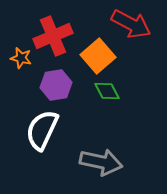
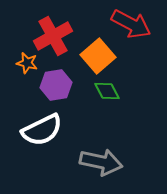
red cross: rotated 6 degrees counterclockwise
orange star: moved 6 px right, 5 px down
white semicircle: rotated 141 degrees counterclockwise
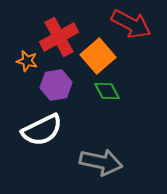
red cross: moved 6 px right, 1 px down
orange star: moved 2 px up
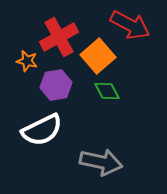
red arrow: moved 1 px left, 1 px down
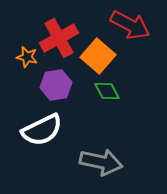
red cross: moved 1 px down
orange square: rotated 8 degrees counterclockwise
orange star: moved 4 px up
